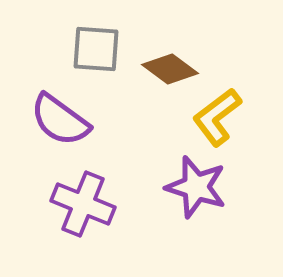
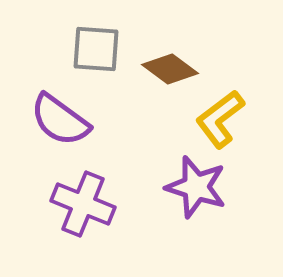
yellow L-shape: moved 3 px right, 2 px down
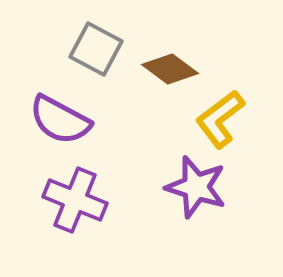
gray square: rotated 24 degrees clockwise
purple semicircle: rotated 8 degrees counterclockwise
purple cross: moved 8 px left, 4 px up
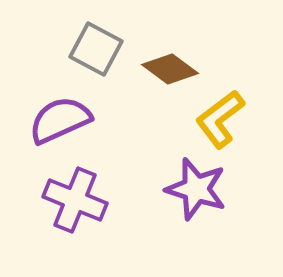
purple semicircle: rotated 128 degrees clockwise
purple star: moved 2 px down
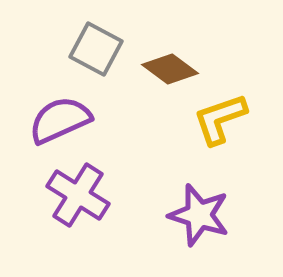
yellow L-shape: rotated 18 degrees clockwise
purple star: moved 3 px right, 26 px down
purple cross: moved 3 px right, 5 px up; rotated 10 degrees clockwise
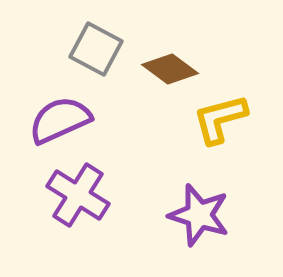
yellow L-shape: rotated 4 degrees clockwise
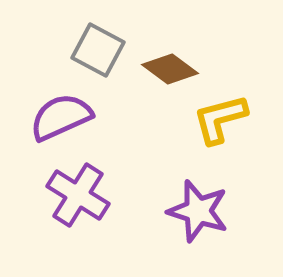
gray square: moved 2 px right, 1 px down
purple semicircle: moved 1 px right, 3 px up
purple star: moved 1 px left, 4 px up
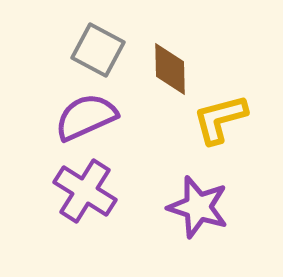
brown diamond: rotated 52 degrees clockwise
purple semicircle: moved 25 px right
purple cross: moved 7 px right, 4 px up
purple star: moved 4 px up
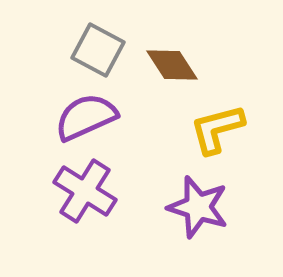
brown diamond: moved 2 px right, 4 px up; rotated 32 degrees counterclockwise
yellow L-shape: moved 3 px left, 10 px down
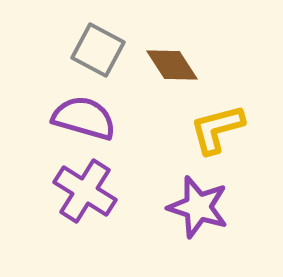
purple semicircle: moved 2 px left, 1 px down; rotated 40 degrees clockwise
